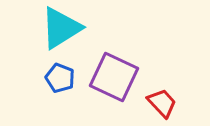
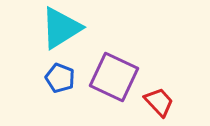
red trapezoid: moved 3 px left, 1 px up
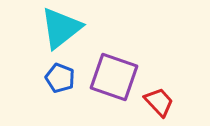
cyan triangle: rotated 6 degrees counterclockwise
purple square: rotated 6 degrees counterclockwise
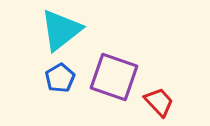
cyan triangle: moved 2 px down
blue pentagon: rotated 20 degrees clockwise
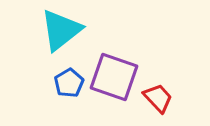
blue pentagon: moved 9 px right, 5 px down
red trapezoid: moved 1 px left, 4 px up
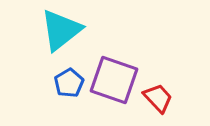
purple square: moved 3 px down
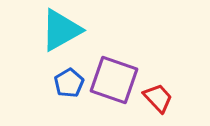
cyan triangle: rotated 9 degrees clockwise
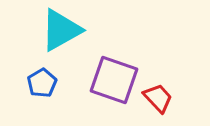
blue pentagon: moved 27 px left
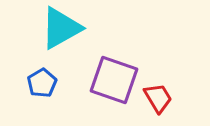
cyan triangle: moved 2 px up
red trapezoid: rotated 12 degrees clockwise
